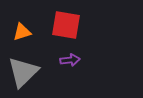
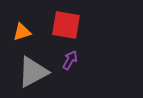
purple arrow: rotated 54 degrees counterclockwise
gray triangle: moved 10 px right; rotated 16 degrees clockwise
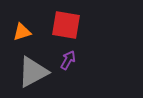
purple arrow: moved 2 px left
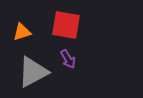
purple arrow: moved 1 px up; rotated 120 degrees clockwise
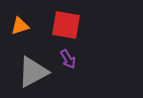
orange triangle: moved 2 px left, 6 px up
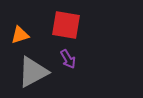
orange triangle: moved 9 px down
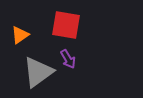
orange triangle: rotated 18 degrees counterclockwise
gray triangle: moved 5 px right; rotated 8 degrees counterclockwise
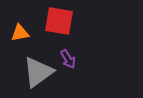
red square: moved 7 px left, 4 px up
orange triangle: moved 2 px up; rotated 24 degrees clockwise
